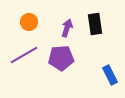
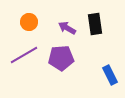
purple arrow: rotated 78 degrees counterclockwise
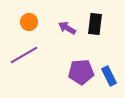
black rectangle: rotated 15 degrees clockwise
purple pentagon: moved 20 px right, 14 px down
blue rectangle: moved 1 px left, 1 px down
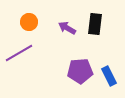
purple line: moved 5 px left, 2 px up
purple pentagon: moved 1 px left, 1 px up
